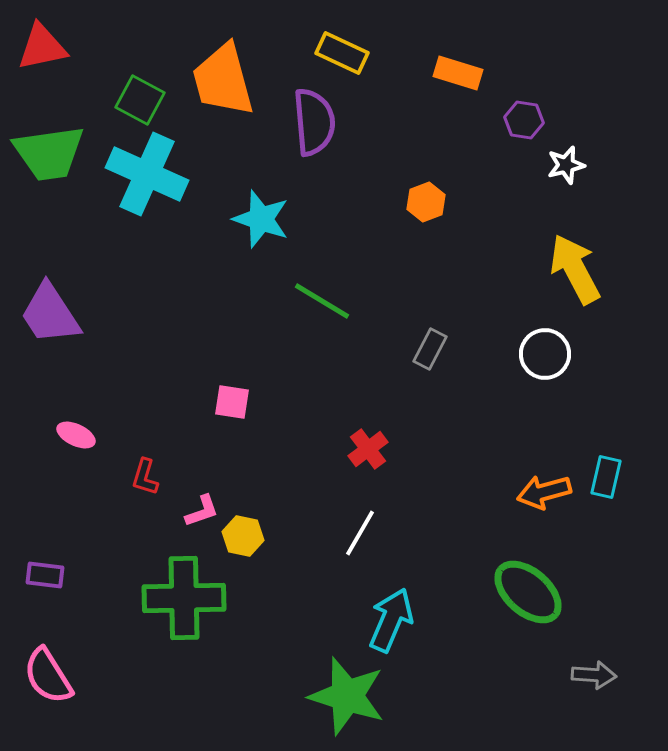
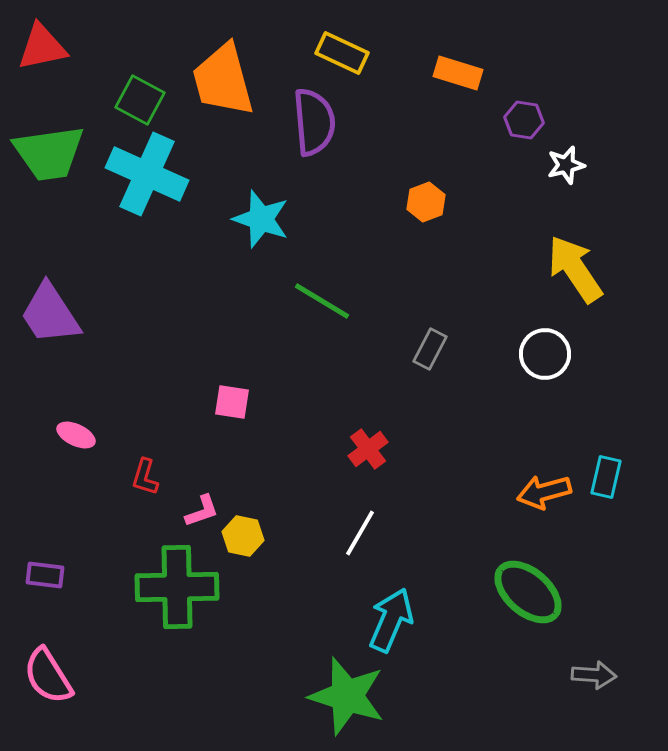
yellow arrow: rotated 6 degrees counterclockwise
green cross: moved 7 px left, 11 px up
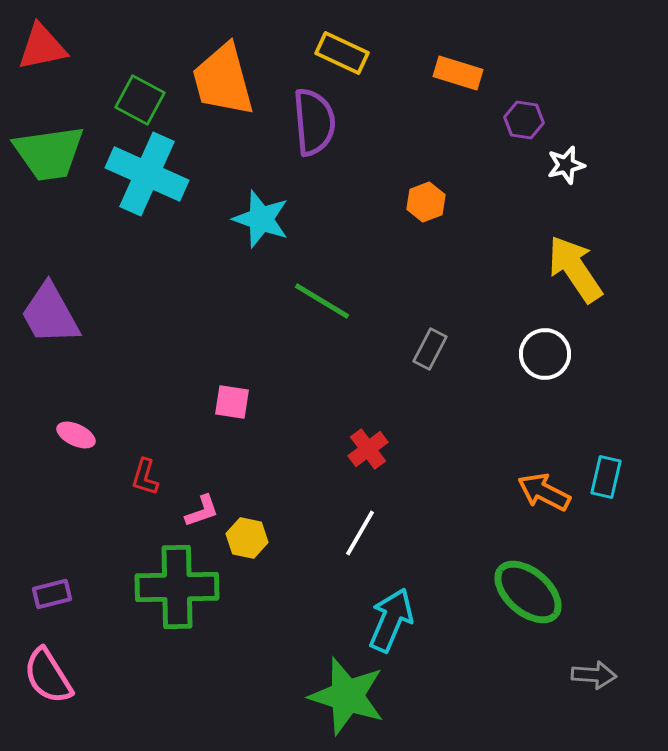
purple trapezoid: rotated 4 degrees clockwise
orange arrow: rotated 42 degrees clockwise
yellow hexagon: moved 4 px right, 2 px down
purple rectangle: moved 7 px right, 19 px down; rotated 21 degrees counterclockwise
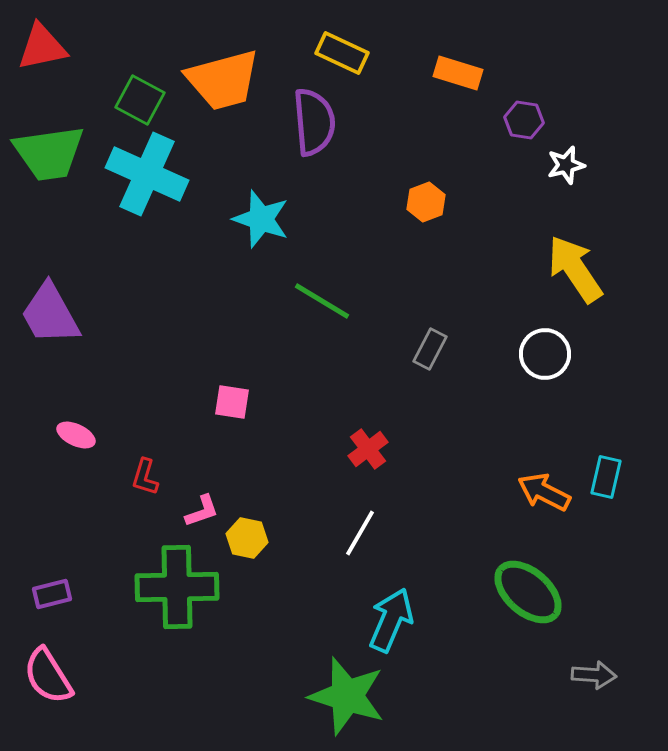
orange trapezoid: rotated 90 degrees counterclockwise
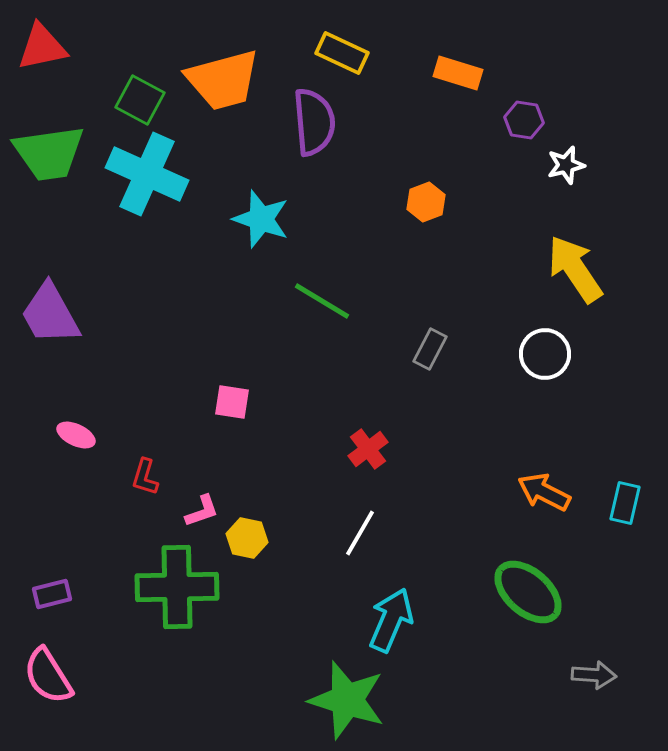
cyan rectangle: moved 19 px right, 26 px down
green star: moved 4 px down
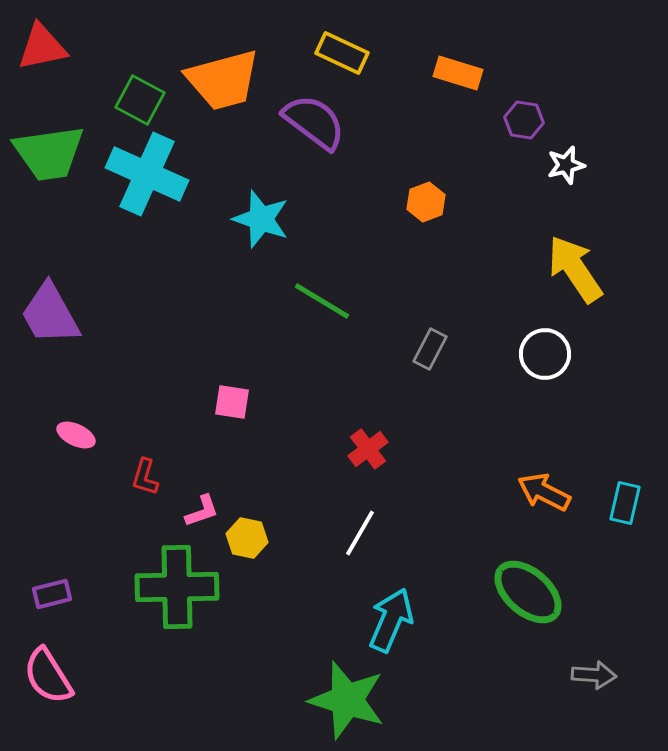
purple semicircle: rotated 48 degrees counterclockwise
